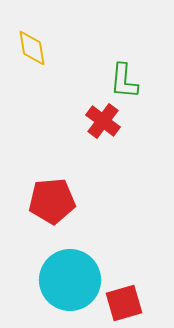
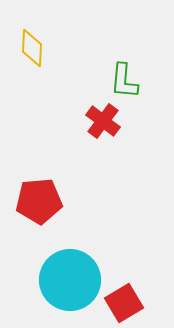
yellow diamond: rotated 12 degrees clockwise
red pentagon: moved 13 px left
red square: rotated 15 degrees counterclockwise
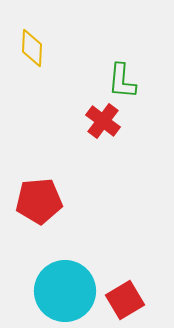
green L-shape: moved 2 px left
cyan circle: moved 5 px left, 11 px down
red square: moved 1 px right, 3 px up
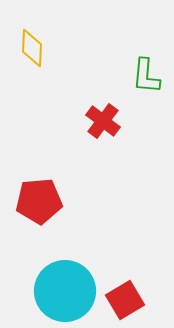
green L-shape: moved 24 px right, 5 px up
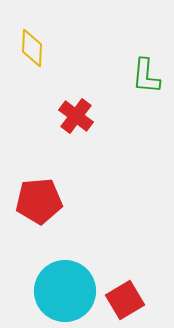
red cross: moved 27 px left, 5 px up
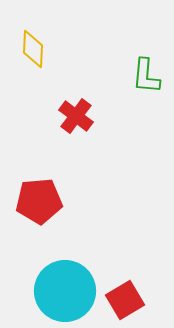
yellow diamond: moved 1 px right, 1 px down
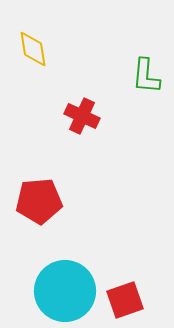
yellow diamond: rotated 12 degrees counterclockwise
red cross: moved 6 px right; rotated 12 degrees counterclockwise
red square: rotated 12 degrees clockwise
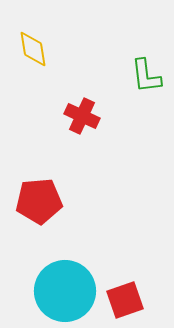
green L-shape: rotated 12 degrees counterclockwise
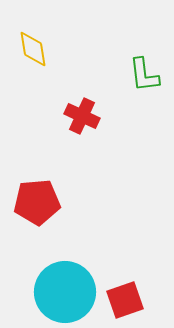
green L-shape: moved 2 px left, 1 px up
red pentagon: moved 2 px left, 1 px down
cyan circle: moved 1 px down
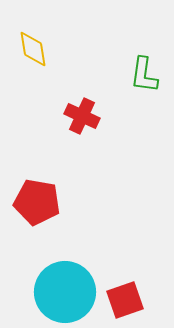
green L-shape: rotated 15 degrees clockwise
red pentagon: rotated 15 degrees clockwise
